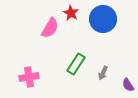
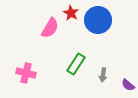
blue circle: moved 5 px left, 1 px down
gray arrow: moved 2 px down; rotated 16 degrees counterclockwise
pink cross: moved 3 px left, 4 px up; rotated 24 degrees clockwise
purple semicircle: rotated 16 degrees counterclockwise
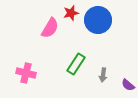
red star: rotated 28 degrees clockwise
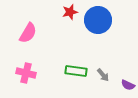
red star: moved 1 px left, 1 px up
pink semicircle: moved 22 px left, 5 px down
green rectangle: moved 7 px down; rotated 65 degrees clockwise
gray arrow: rotated 48 degrees counterclockwise
purple semicircle: rotated 16 degrees counterclockwise
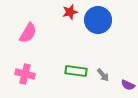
pink cross: moved 1 px left, 1 px down
